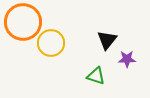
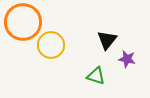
yellow circle: moved 2 px down
purple star: rotated 12 degrees clockwise
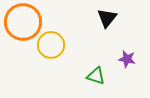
black triangle: moved 22 px up
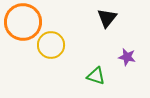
purple star: moved 2 px up
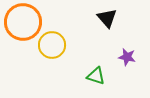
black triangle: rotated 20 degrees counterclockwise
yellow circle: moved 1 px right
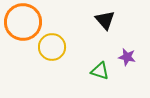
black triangle: moved 2 px left, 2 px down
yellow circle: moved 2 px down
green triangle: moved 4 px right, 5 px up
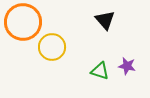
purple star: moved 9 px down
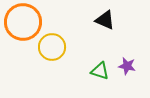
black triangle: rotated 25 degrees counterclockwise
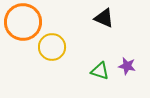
black triangle: moved 1 px left, 2 px up
